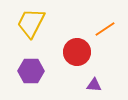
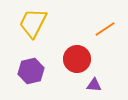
yellow trapezoid: moved 2 px right
red circle: moved 7 px down
purple hexagon: rotated 15 degrees counterclockwise
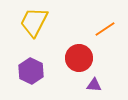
yellow trapezoid: moved 1 px right, 1 px up
red circle: moved 2 px right, 1 px up
purple hexagon: rotated 20 degrees counterclockwise
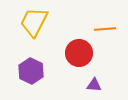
orange line: rotated 30 degrees clockwise
red circle: moved 5 px up
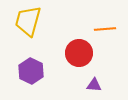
yellow trapezoid: moved 6 px left, 1 px up; rotated 12 degrees counterclockwise
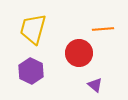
yellow trapezoid: moved 5 px right, 8 px down
orange line: moved 2 px left
purple triangle: moved 1 px right; rotated 35 degrees clockwise
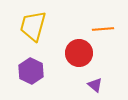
yellow trapezoid: moved 3 px up
